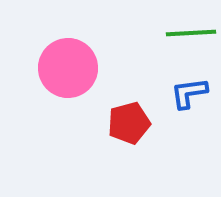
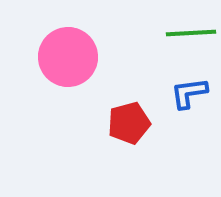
pink circle: moved 11 px up
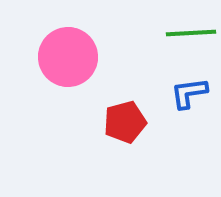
red pentagon: moved 4 px left, 1 px up
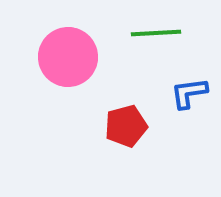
green line: moved 35 px left
red pentagon: moved 1 px right, 4 px down
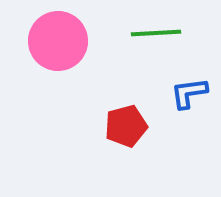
pink circle: moved 10 px left, 16 px up
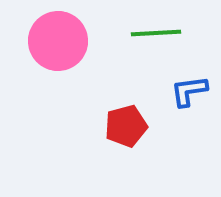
blue L-shape: moved 2 px up
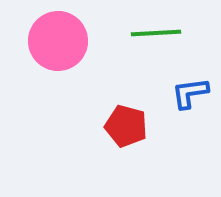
blue L-shape: moved 1 px right, 2 px down
red pentagon: rotated 30 degrees clockwise
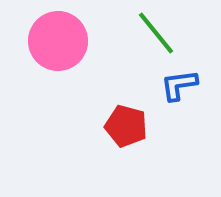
green line: rotated 54 degrees clockwise
blue L-shape: moved 11 px left, 8 px up
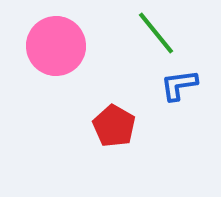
pink circle: moved 2 px left, 5 px down
red pentagon: moved 12 px left; rotated 15 degrees clockwise
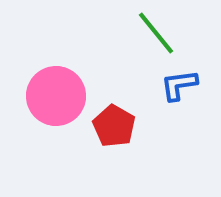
pink circle: moved 50 px down
